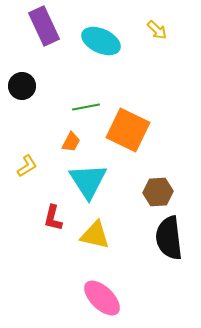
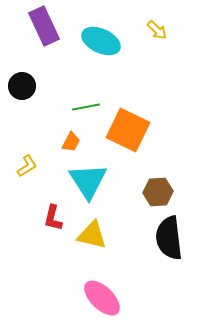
yellow triangle: moved 3 px left
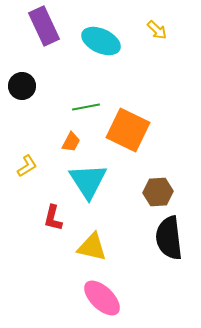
yellow triangle: moved 12 px down
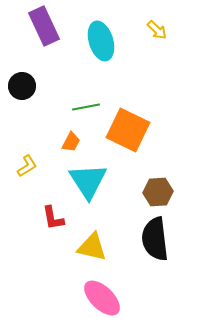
cyan ellipse: rotated 48 degrees clockwise
red L-shape: rotated 24 degrees counterclockwise
black semicircle: moved 14 px left, 1 px down
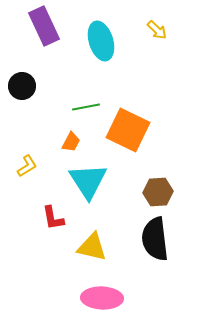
pink ellipse: rotated 42 degrees counterclockwise
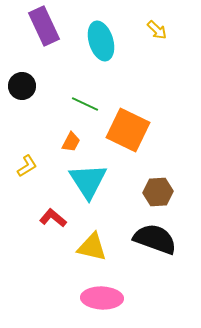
green line: moved 1 px left, 3 px up; rotated 36 degrees clockwise
red L-shape: rotated 140 degrees clockwise
black semicircle: rotated 117 degrees clockwise
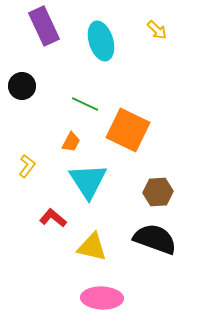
yellow L-shape: rotated 20 degrees counterclockwise
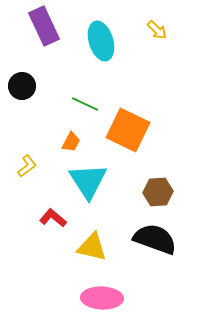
yellow L-shape: rotated 15 degrees clockwise
